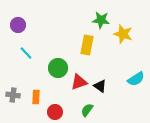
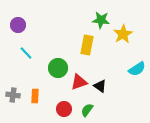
yellow star: rotated 24 degrees clockwise
cyan semicircle: moved 1 px right, 10 px up
orange rectangle: moved 1 px left, 1 px up
red circle: moved 9 px right, 3 px up
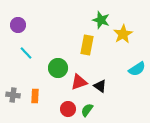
green star: rotated 12 degrees clockwise
red circle: moved 4 px right
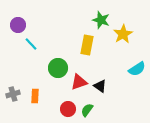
cyan line: moved 5 px right, 9 px up
gray cross: moved 1 px up; rotated 24 degrees counterclockwise
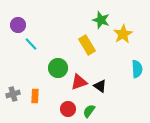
yellow rectangle: rotated 42 degrees counterclockwise
cyan semicircle: rotated 60 degrees counterclockwise
green semicircle: moved 2 px right, 1 px down
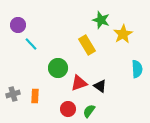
red triangle: moved 1 px down
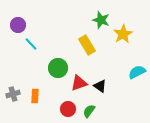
cyan semicircle: moved 3 px down; rotated 114 degrees counterclockwise
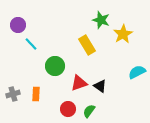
green circle: moved 3 px left, 2 px up
orange rectangle: moved 1 px right, 2 px up
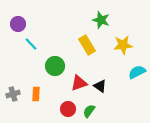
purple circle: moved 1 px up
yellow star: moved 11 px down; rotated 24 degrees clockwise
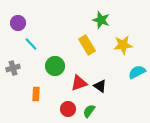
purple circle: moved 1 px up
gray cross: moved 26 px up
